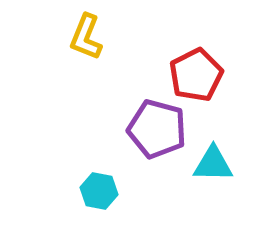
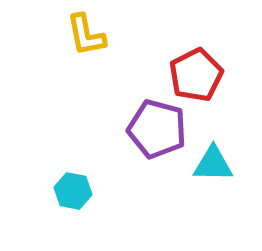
yellow L-shape: moved 2 px up; rotated 33 degrees counterclockwise
cyan hexagon: moved 26 px left
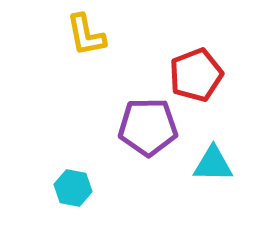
red pentagon: rotated 6 degrees clockwise
purple pentagon: moved 9 px left, 2 px up; rotated 16 degrees counterclockwise
cyan hexagon: moved 3 px up
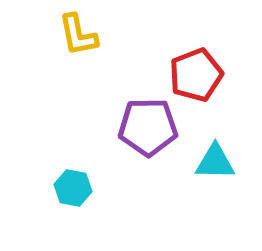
yellow L-shape: moved 8 px left
cyan triangle: moved 2 px right, 2 px up
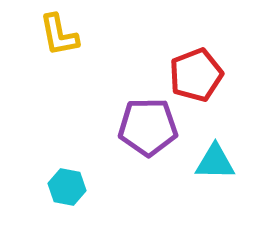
yellow L-shape: moved 19 px left
cyan hexagon: moved 6 px left, 1 px up
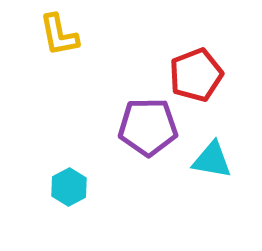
cyan triangle: moved 3 px left, 2 px up; rotated 9 degrees clockwise
cyan hexagon: moved 2 px right; rotated 21 degrees clockwise
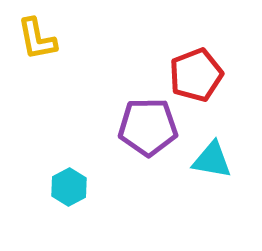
yellow L-shape: moved 22 px left, 4 px down
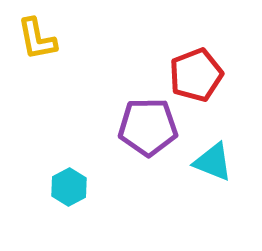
cyan triangle: moved 1 px right, 2 px down; rotated 12 degrees clockwise
